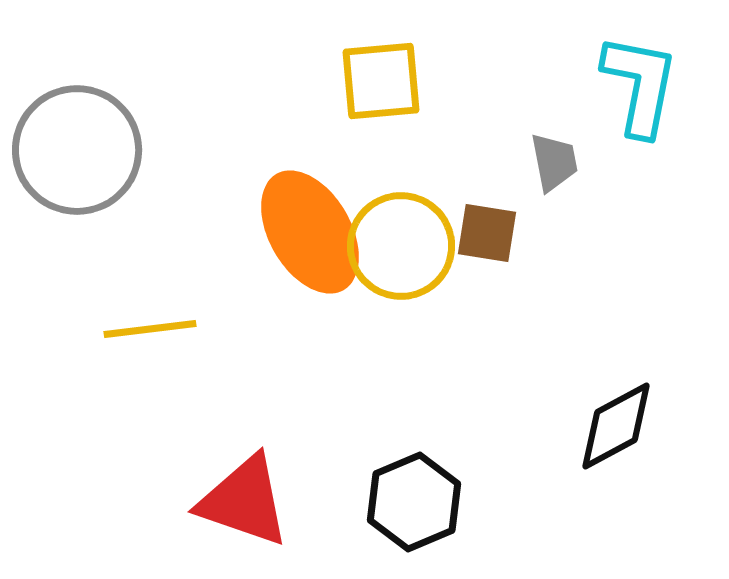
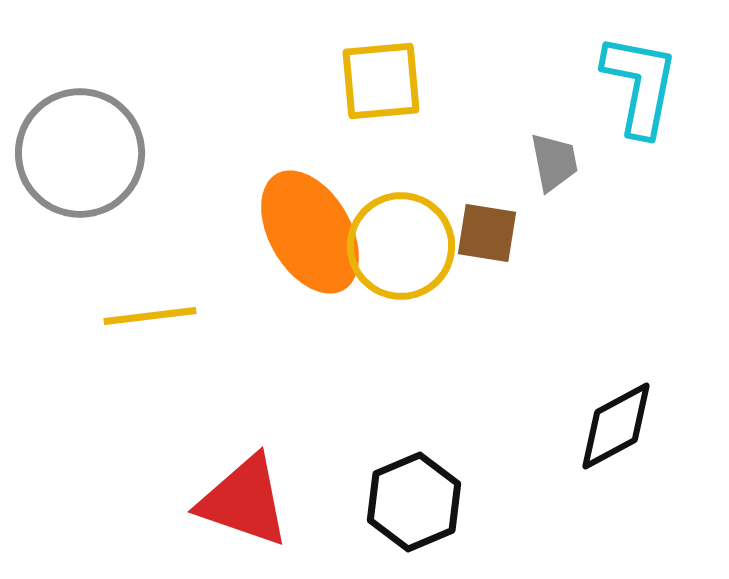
gray circle: moved 3 px right, 3 px down
yellow line: moved 13 px up
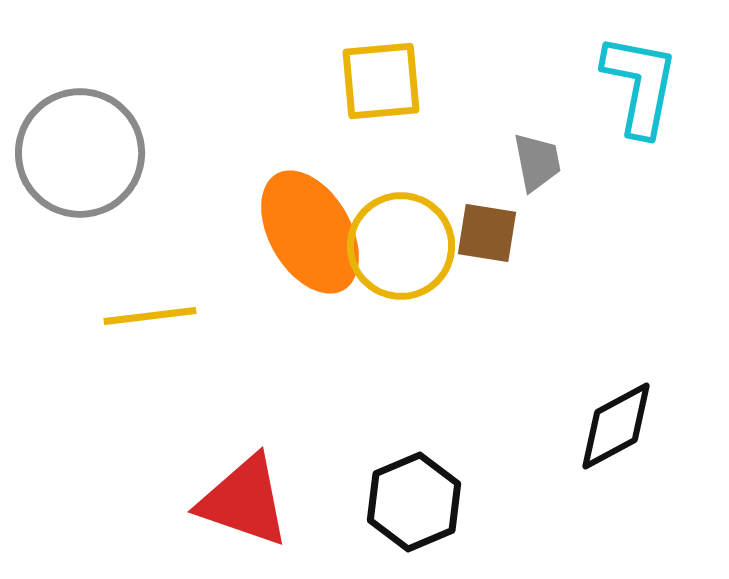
gray trapezoid: moved 17 px left
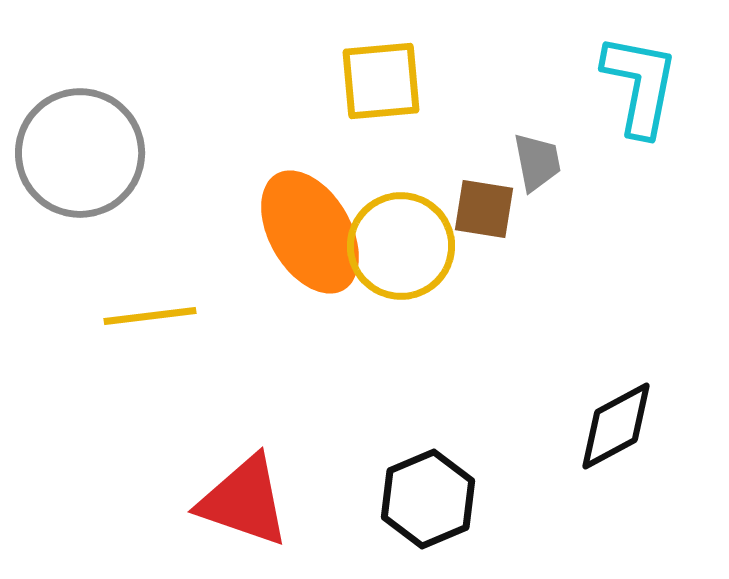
brown square: moved 3 px left, 24 px up
black hexagon: moved 14 px right, 3 px up
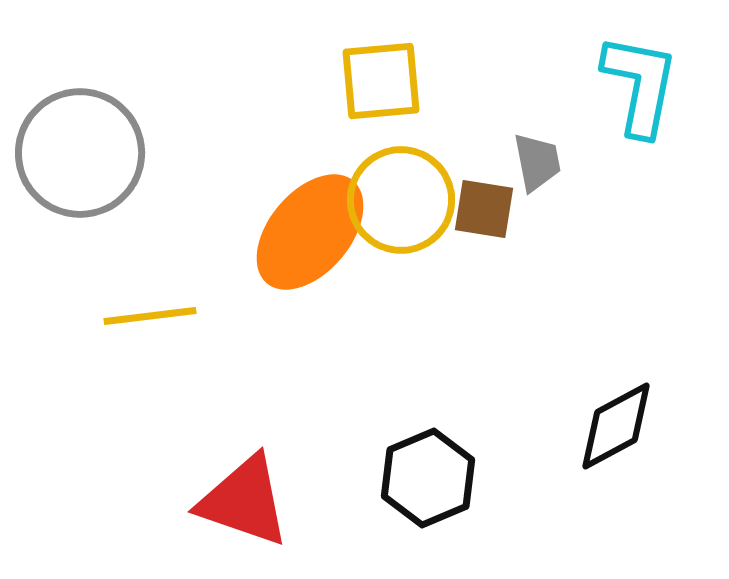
orange ellipse: rotated 70 degrees clockwise
yellow circle: moved 46 px up
black hexagon: moved 21 px up
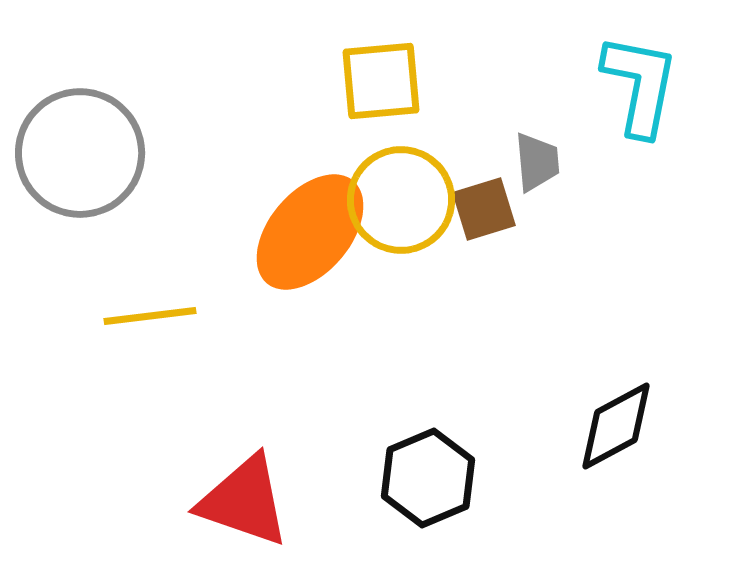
gray trapezoid: rotated 6 degrees clockwise
brown square: rotated 26 degrees counterclockwise
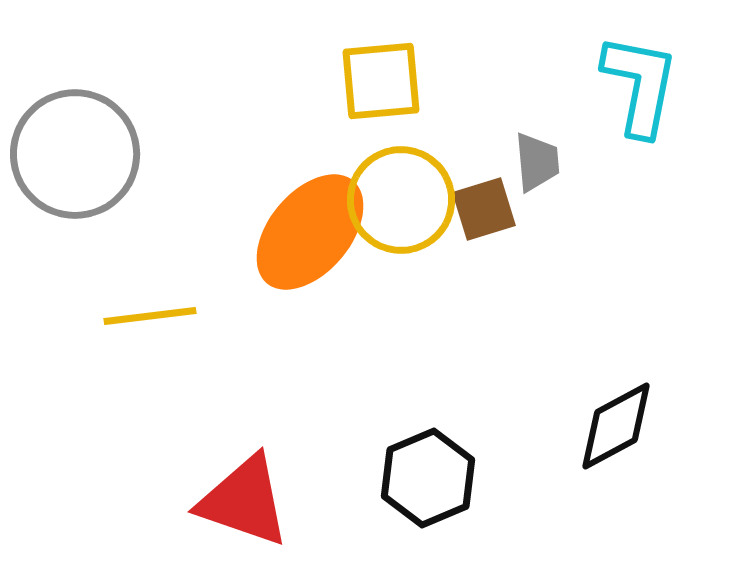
gray circle: moved 5 px left, 1 px down
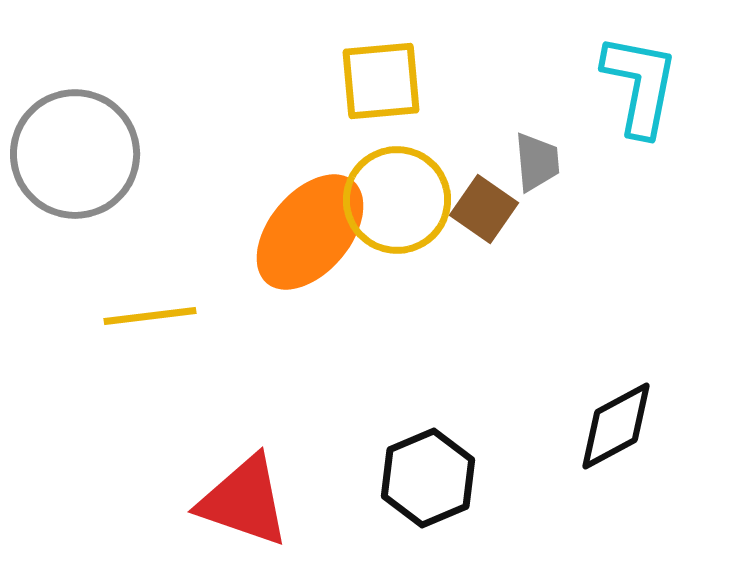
yellow circle: moved 4 px left
brown square: rotated 38 degrees counterclockwise
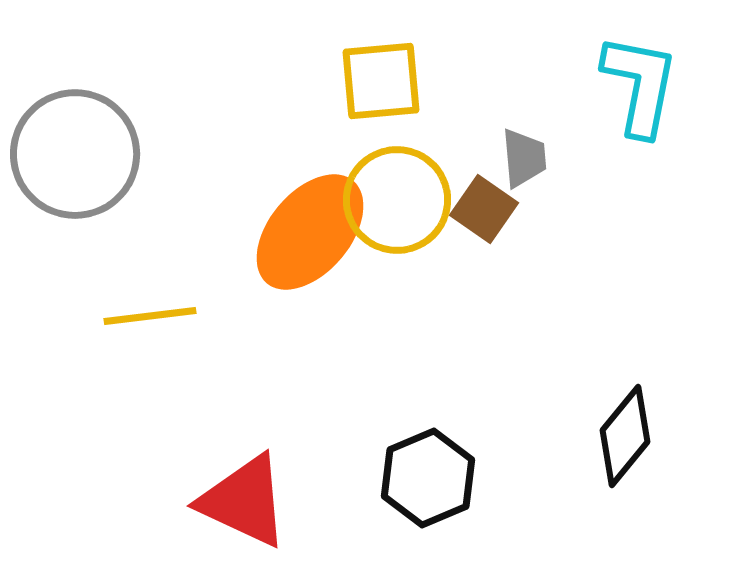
gray trapezoid: moved 13 px left, 4 px up
black diamond: moved 9 px right, 10 px down; rotated 22 degrees counterclockwise
red triangle: rotated 6 degrees clockwise
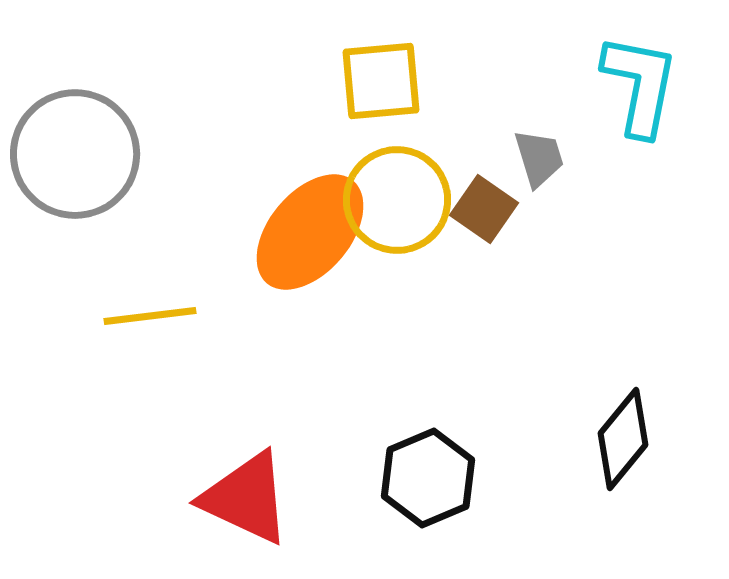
gray trapezoid: moved 15 px right; rotated 12 degrees counterclockwise
black diamond: moved 2 px left, 3 px down
red triangle: moved 2 px right, 3 px up
